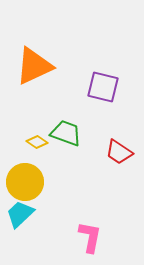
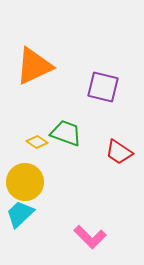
pink L-shape: rotated 124 degrees clockwise
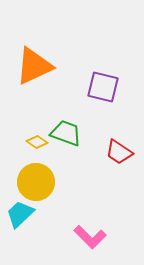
yellow circle: moved 11 px right
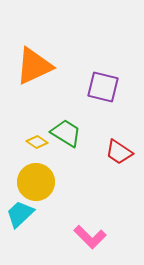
green trapezoid: rotated 12 degrees clockwise
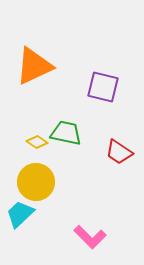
green trapezoid: rotated 20 degrees counterclockwise
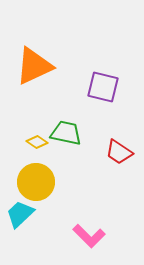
pink L-shape: moved 1 px left, 1 px up
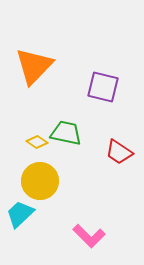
orange triangle: rotated 21 degrees counterclockwise
yellow circle: moved 4 px right, 1 px up
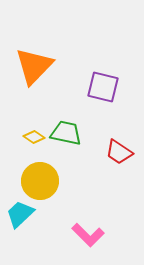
yellow diamond: moved 3 px left, 5 px up
pink L-shape: moved 1 px left, 1 px up
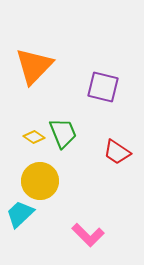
green trapezoid: moved 3 px left; rotated 56 degrees clockwise
red trapezoid: moved 2 px left
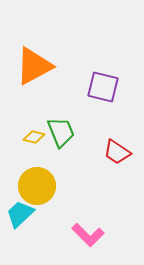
orange triangle: rotated 18 degrees clockwise
green trapezoid: moved 2 px left, 1 px up
yellow diamond: rotated 20 degrees counterclockwise
yellow circle: moved 3 px left, 5 px down
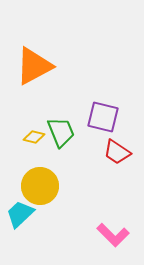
purple square: moved 30 px down
yellow circle: moved 3 px right
pink L-shape: moved 25 px right
